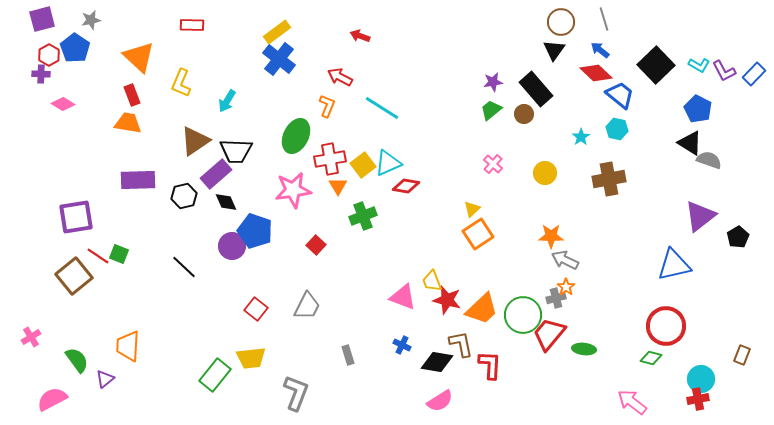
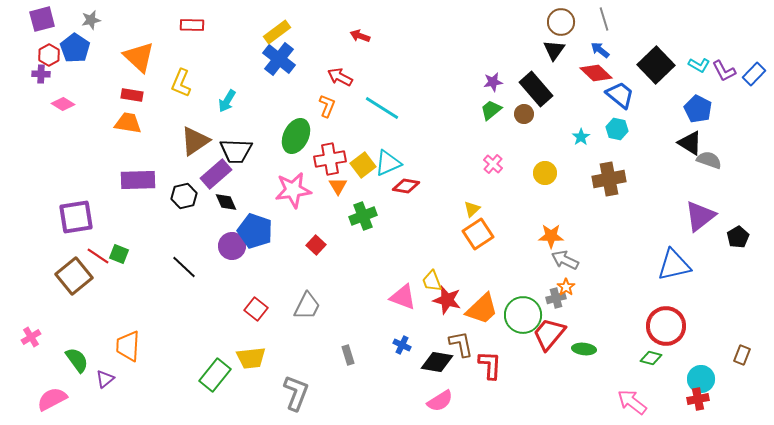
red rectangle at (132, 95): rotated 60 degrees counterclockwise
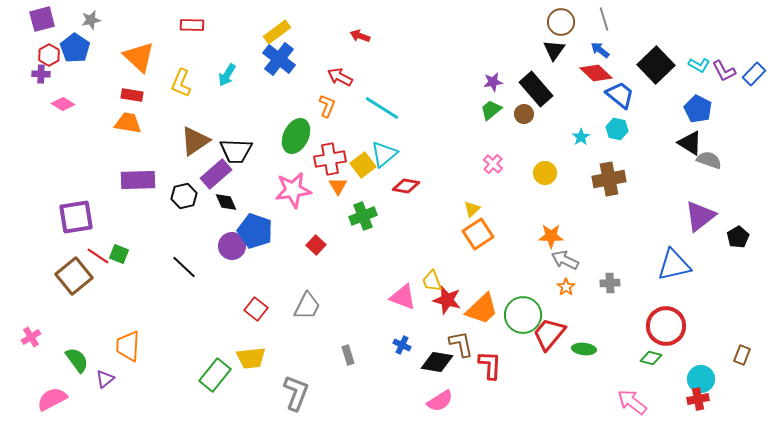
cyan arrow at (227, 101): moved 26 px up
cyan triangle at (388, 163): moved 4 px left, 9 px up; rotated 16 degrees counterclockwise
gray cross at (556, 298): moved 54 px right, 15 px up; rotated 12 degrees clockwise
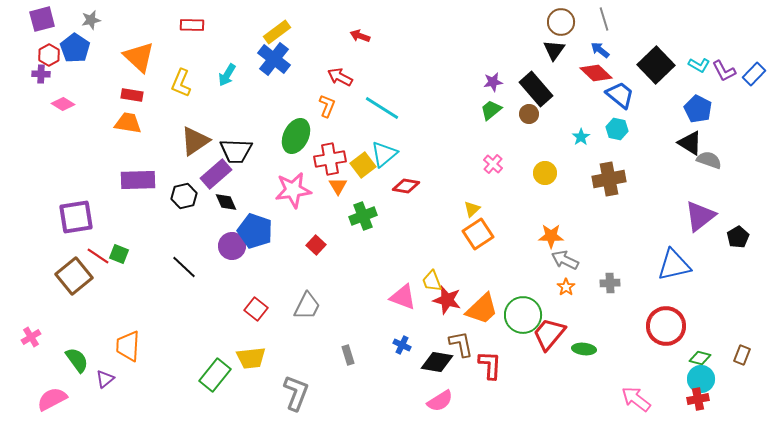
blue cross at (279, 59): moved 5 px left
brown circle at (524, 114): moved 5 px right
green diamond at (651, 358): moved 49 px right
pink arrow at (632, 402): moved 4 px right, 3 px up
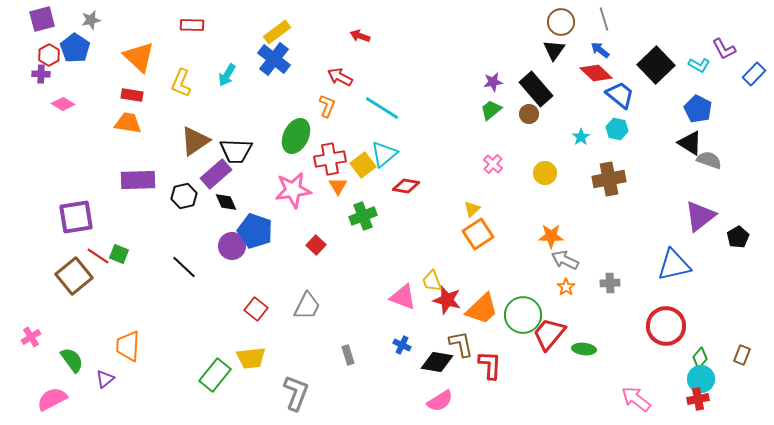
purple L-shape at (724, 71): moved 22 px up
green diamond at (700, 358): rotated 65 degrees counterclockwise
green semicircle at (77, 360): moved 5 px left
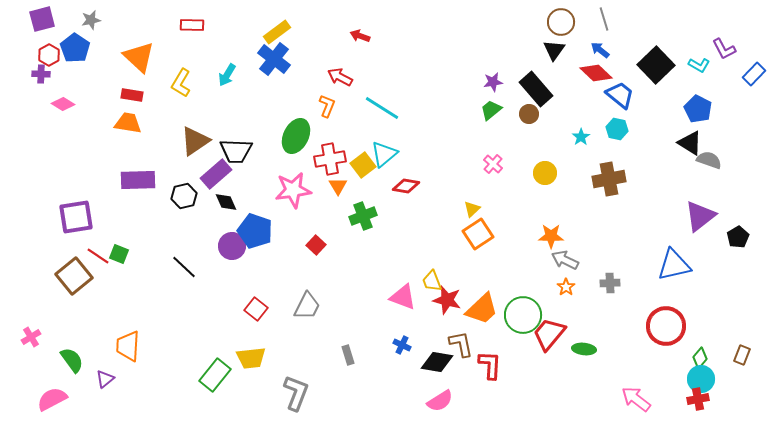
yellow L-shape at (181, 83): rotated 8 degrees clockwise
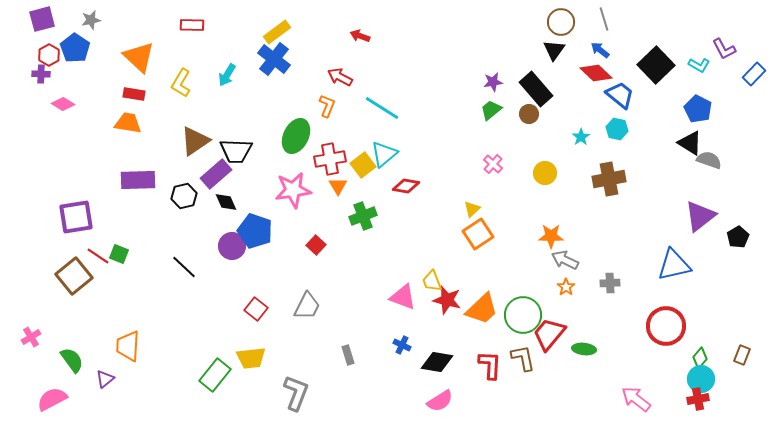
red rectangle at (132, 95): moved 2 px right, 1 px up
brown L-shape at (461, 344): moved 62 px right, 14 px down
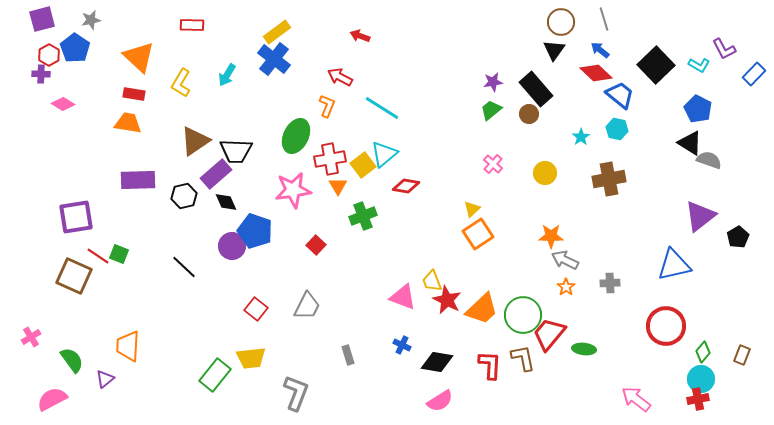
brown square at (74, 276): rotated 27 degrees counterclockwise
red star at (447, 300): rotated 12 degrees clockwise
green diamond at (700, 358): moved 3 px right, 6 px up
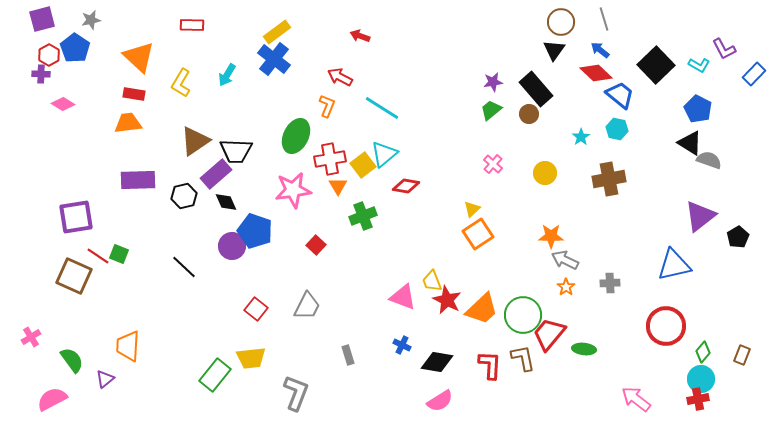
orange trapezoid at (128, 123): rotated 16 degrees counterclockwise
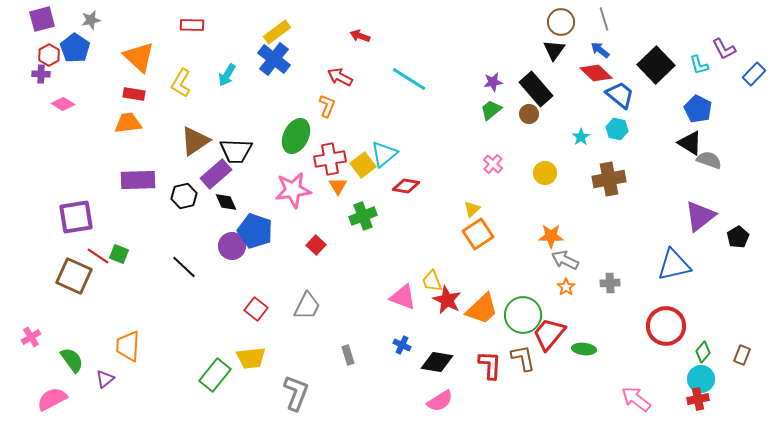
cyan L-shape at (699, 65): rotated 45 degrees clockwise
cyan line at (382, 108): moved 27 px right, 29 px up
